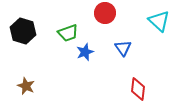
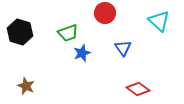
black hexagon: moved 3 px left, 1 px down
blue star: moved 3 px left, 1 px down
red diamond: rotated 60 degrees counterclockwise
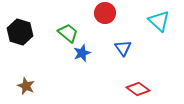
green trapezoid: rotated 120 degrees counterclockwise
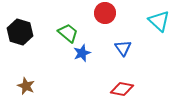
red diamond: moved 16 px left; rotated 25 degrees counterclockwise
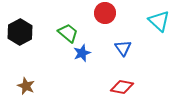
black hexagon: rotated 15 degrees clockwise
red diamond: moved 2 px up
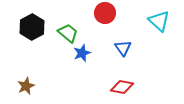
black hexagon: moved 12 px right, 5 px up
brown star: rotated 24 degrees clockwise
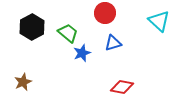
blue triangle: moved 10 px left, 5 px up; rotated 48 degrees clockwise
brown star: moved 3 px left, 4 px up
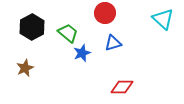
cyan triangle: moved 4 px right, 2 px up
brown star: moved 2 px right, 14 px up
red diamond: rotated 10 degrees counterclockwise
